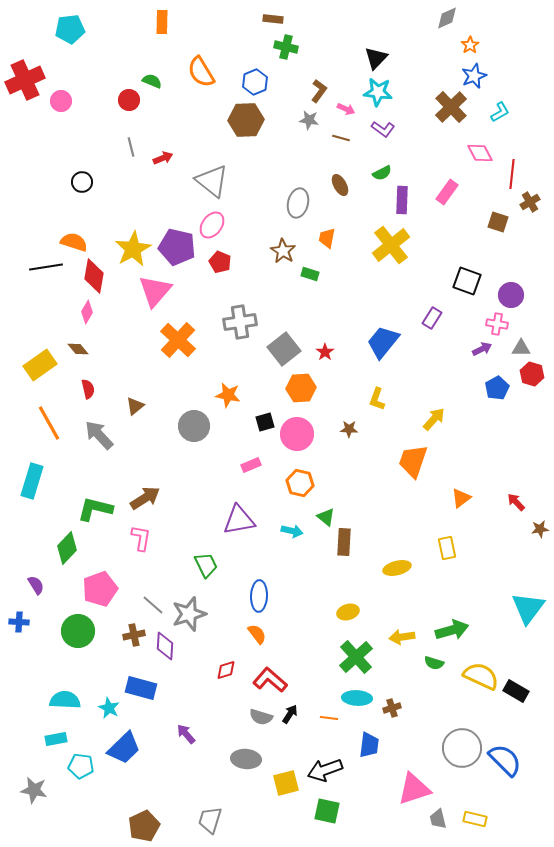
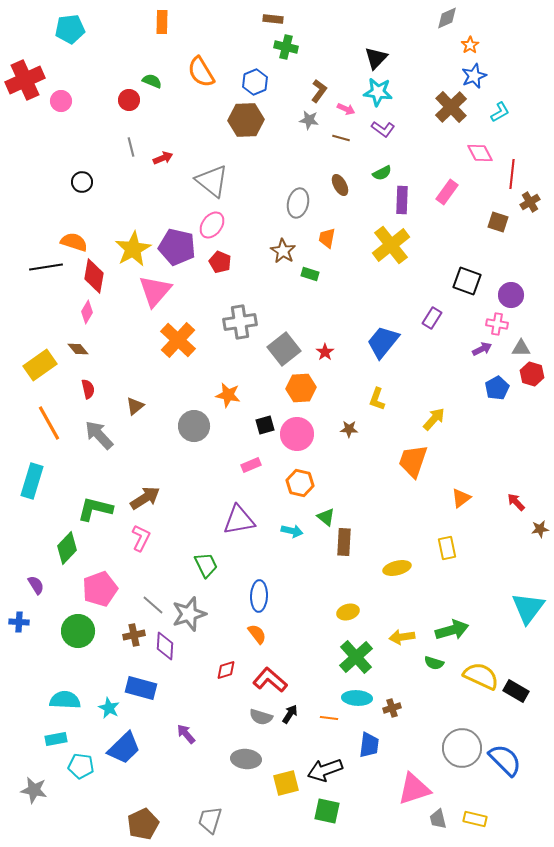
black square at (265, 422): moved 3 px down
pink L-shape at (141, 538): rotated 16 degrees clockwise
brown pentagon at (144, 826): moved 1 px left, 2 px up
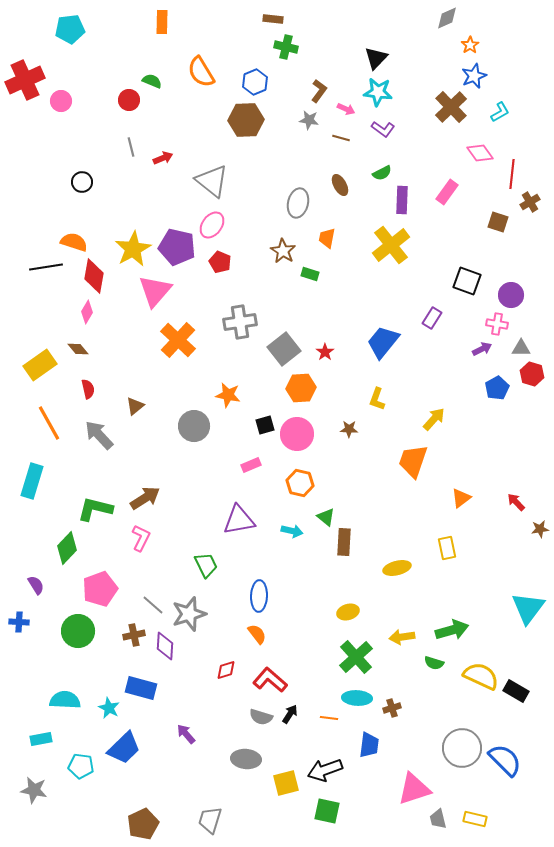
pink diamond at (480, 153): rotated 8 degrees counterclockwise
cyan rectangle at (56, 739): moved 15 px left
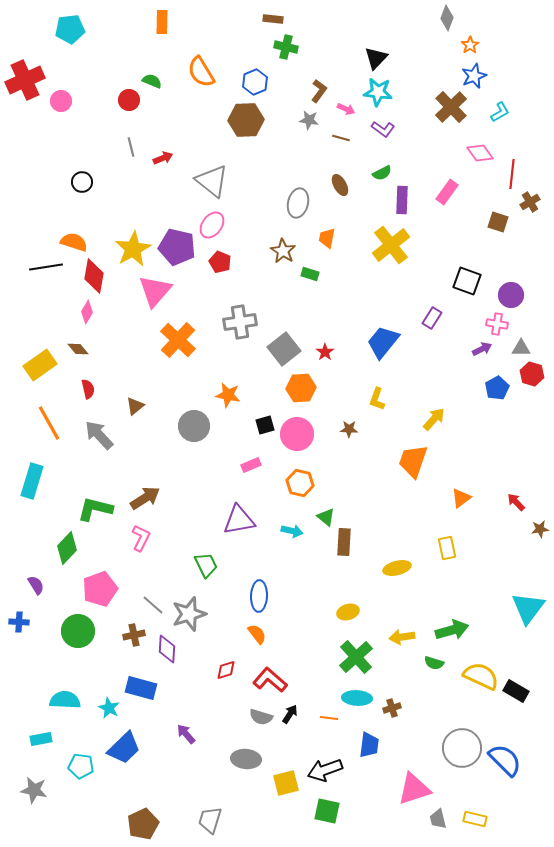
gray diamond at (447, 18): rotated 45 degrees counterclockwise
purple diamond at (165, 646): moved 2 px right, 3 px down
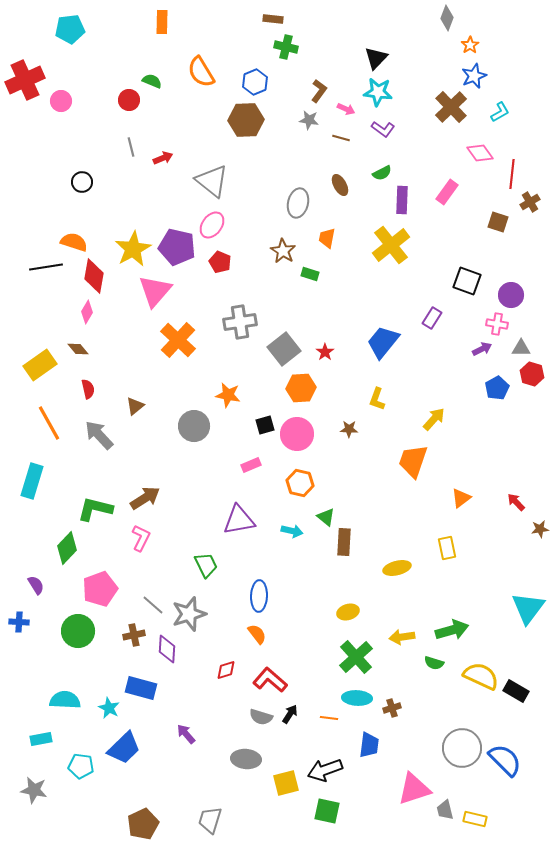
gray trapezoid at (438, 819): moved 7 px right, 9 px up
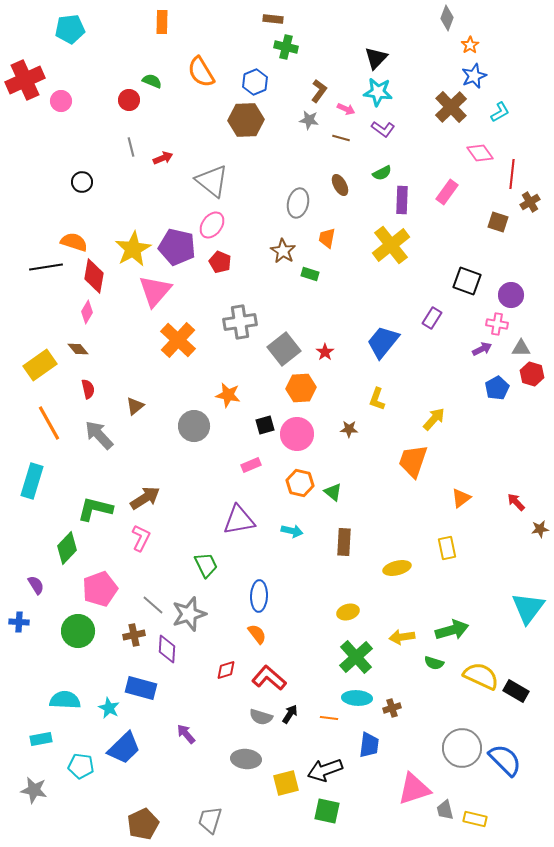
green triangle at (326, 517): moved 7 px right, 25 px up
red L-shape at (270, 680): moved 1 px left, 2 px up
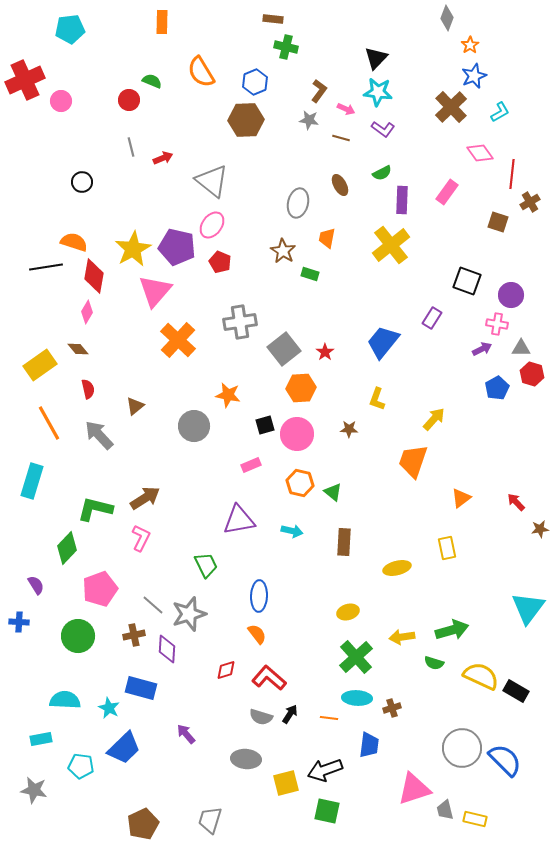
green circle at (78, 631): moved 5 px down
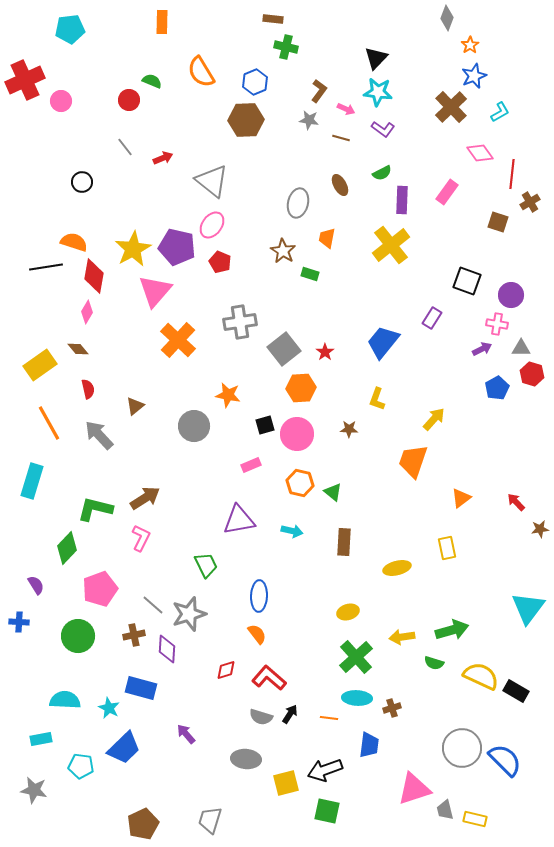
gray line at (131, 147): moved 6 px left; rotated 24 degrees counterclockwise
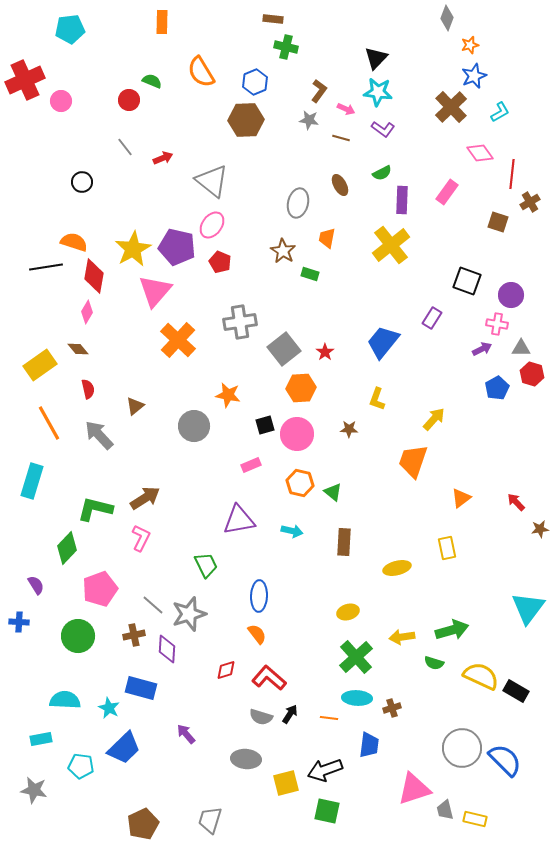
orange star at (470, 45): rotated 18 degrees clockwise
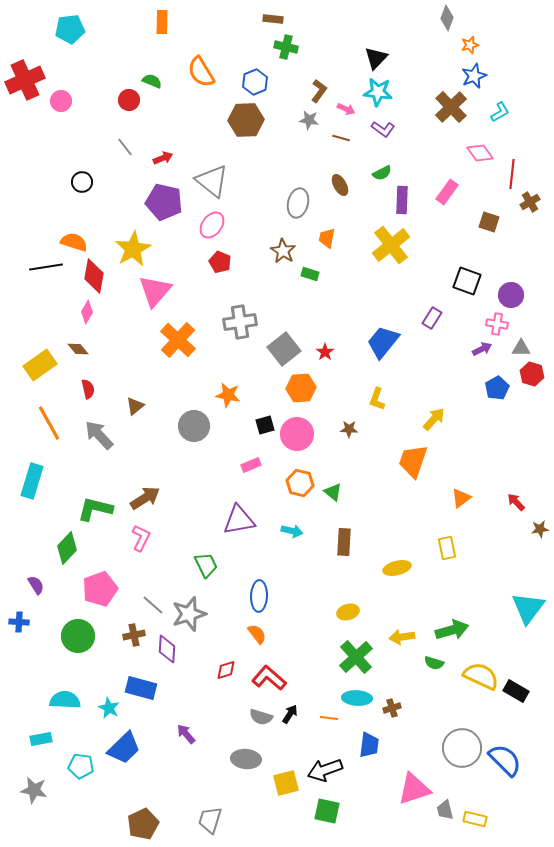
brown square at (498, 222): moved 9 px left
purple pentagon at (177, 247): moved 13 px left, 45 px up
